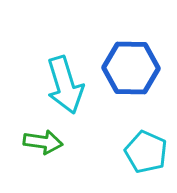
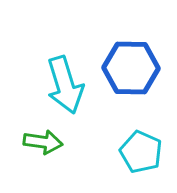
cyan pentagon: moved 5 px left
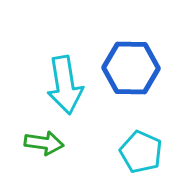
cyan arrow: rotated 8 degrees clockwise
green arrow: moved 1 px right, 1 px down
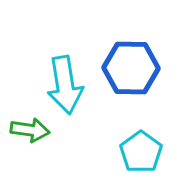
green arrow: moved 14 px left, 13 px up
cyan pentagon: rotated 12 degrees clockwise
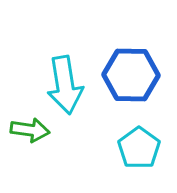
blue hexagon: moved 7 px down
cyan pentagon: moved 2 px left, 4 px up
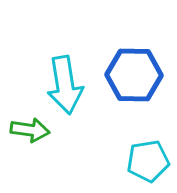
blue hexagon: moved 3 px right
cyan pentagon: moved 9 px right, 13 px down; rotated 27 degrees clockwise
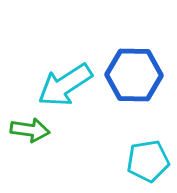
cyan arrow: rotated 66 degrees clockwise
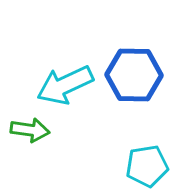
cyan arrow: rotated 8 degrees clockwise
cyan pentagon: moved 1 px left, 5 px down
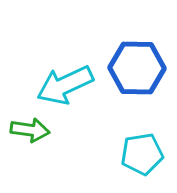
blue hexagon: moved 3 px right, 7 px up
cyan pentagon: moved 5 px left, 12 px up
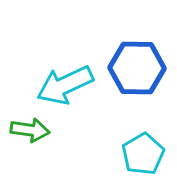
cyan pentagon: moved 1 px right; rotated 21 degrees counterclockwise
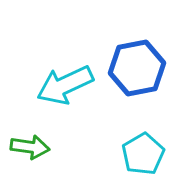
blue hexagon: rotated 12 degrees counterclockwise
green arrow: moved 17 px down
